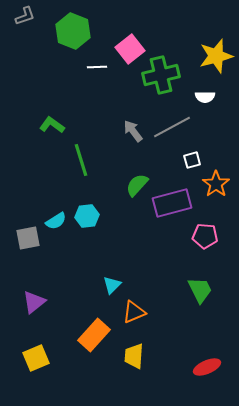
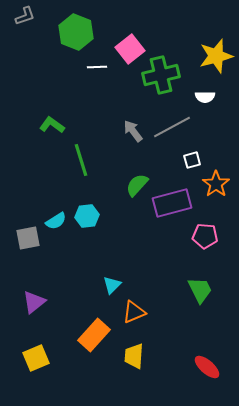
green hexagon: moved 3 px right, 1 px down
red ellipse: rotated 64 degrees clockwise
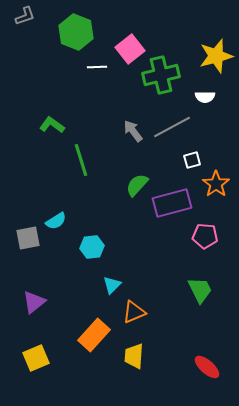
cyan hexagon: moved 5 px right, 31 px down
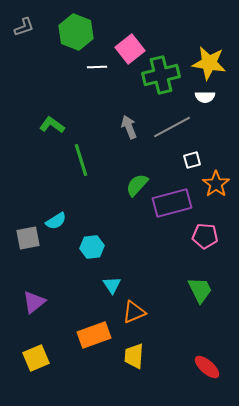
gray L-shape: moved 1 px left, 11 px down
yellow star: moved 7 px left, 7 px down; rotated 24 degrees clockwise
gray arrow: moved 4 px left, 4 px up; rotated 15 degrees clockwise
cyan triangle: rotated 18 degrees counterclockwise
orange rectangle: rotated 28 degrees clockwise
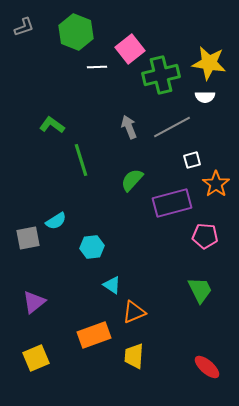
green semicircle: moved 5 px left, 5 px up
cyan triangle: rotated 24 degrees counterclockwise
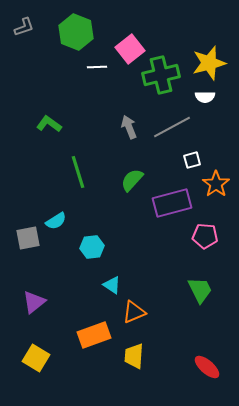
yellow star: rotated 24 degrees counterclockwise
green L-shape: moved 3 px left, 1 px up
green line: moved 3 px left, 12 px down
yellow square: rotated 36 degrees counterclockwise
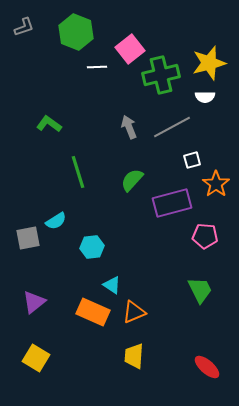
orange rectangle: moved 1 px left, 23 px up; rotated 44 degrees clockwise
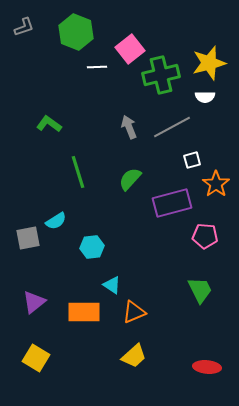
green semicircle: moved 2 px left, 1 px up
orange rectangle: moved 9 px left; rotated 24 degrees counterclockwise
yellow trapezoid: rotated 136 degrees counterclockwise
red ellipse: rotated 36 degrees counterclockwise
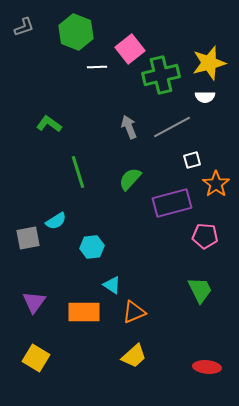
purple triangle: rotated 15 degrees counterclockwise
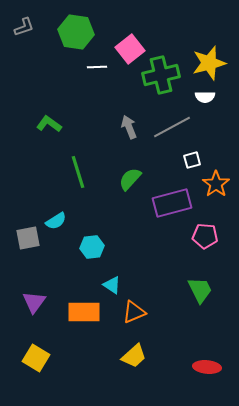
green hexagon: rotated 12 degrees counterclockwise
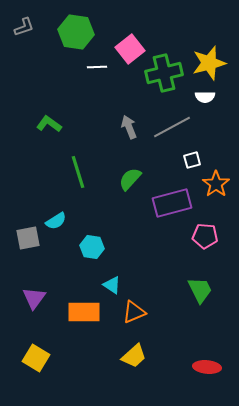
green cross: moved 3 px right, 2 px up
cyan hexagon: rotated 15 degrees clockwise
purple triangle: moved 4 px up
